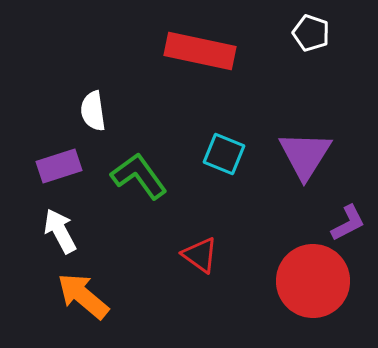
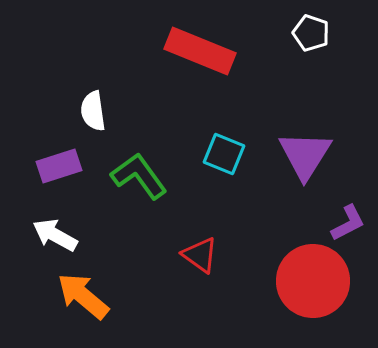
red rectangle: rotated 10 degrees clockwise
white arrow: moved 5 px left, 4 px down; rotated 33 degrees counterclockwise
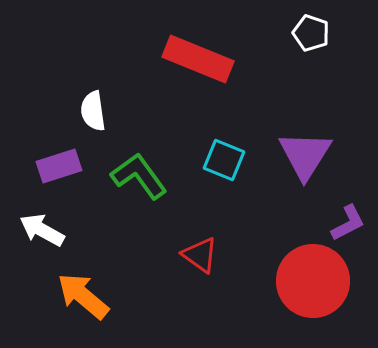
red rectangle: moved 2 px left, 8 px down
cyan square: moved 6 px down
white arrow: moved 13 px left, 5 px up
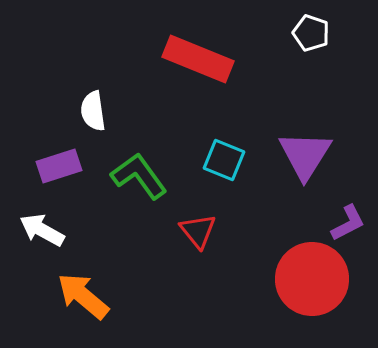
red triangle: moved 2 px left, 24 px up; rotated 15 degrees clockwise
red circle: moved 1 px left, 2 px up
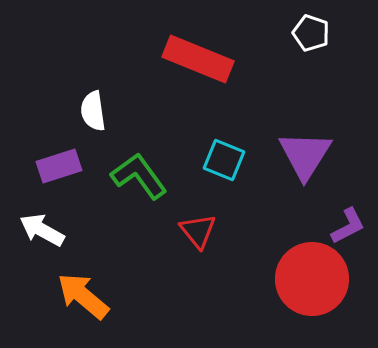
purple L-shape: moved 3 px down
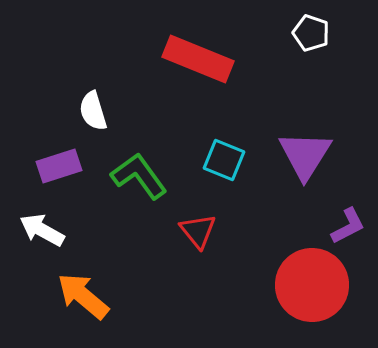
white semicircle: rotated 9 degrees counterclockwise
red circle: moved 6 px down
